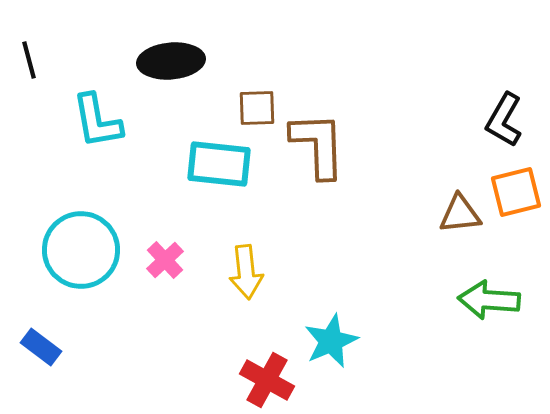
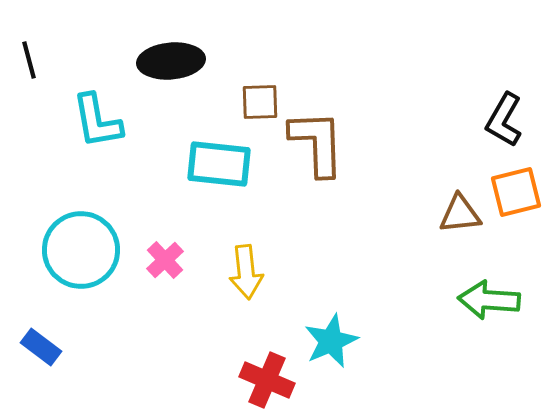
brown square: moved 3 px right, 6 px up
brown L-shape: moved 1 px left, 2 px up
red cross: rotated 6 degrees counterclockwise
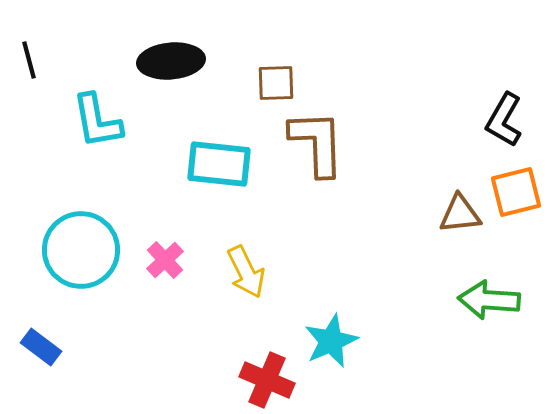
brown square: moved 16 px right, 19 px up
yellow arrow: rotated 20 degrees counterclockwise
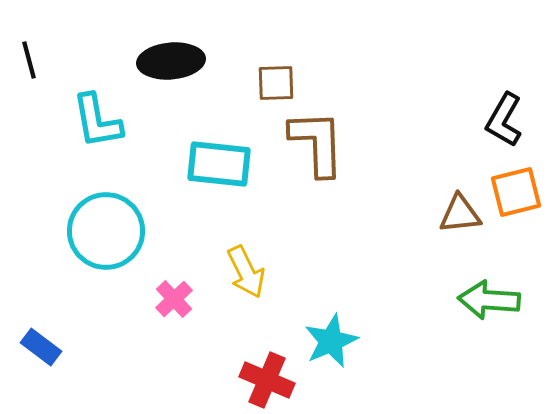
cyan circle: moved 25 px right, 19 px up
pink cross: moved 9 px right, 39 px down
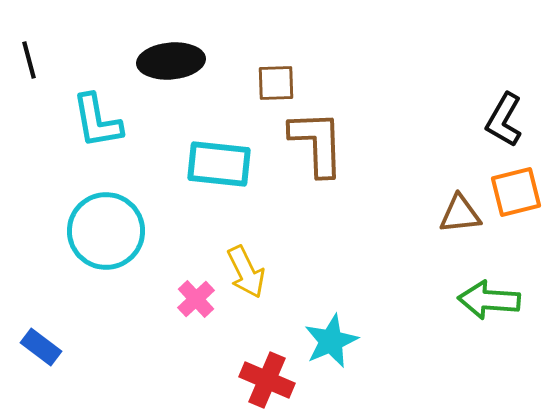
pink cross: moved 22 px right
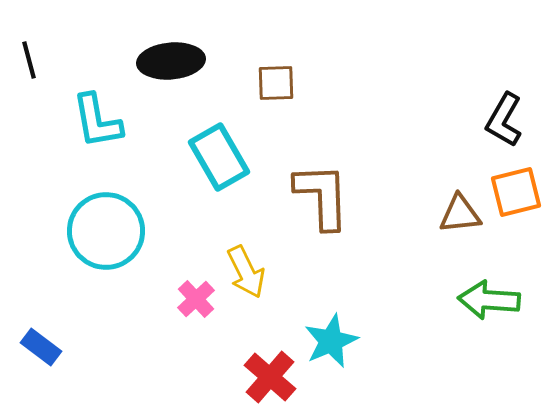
brown L-shape: moved 5 px right, 53 px down
cyan rectangle: moved 7 px up; rotated 54 degrees clockwise
red cross: moved 3 px right, 3 px up; rotated 18 degrees clockwise
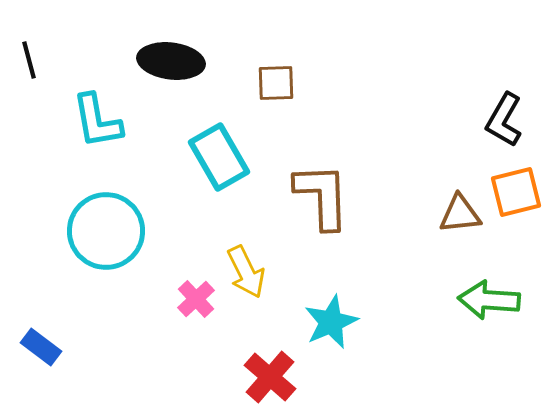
black ellipse: rotated 12 degrees clockwise
cyan star: moved 19 px up
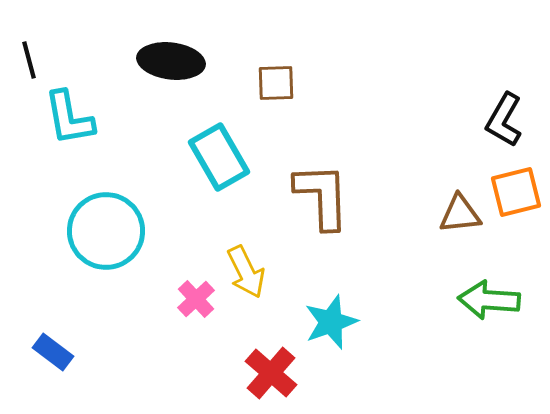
cyan L-shape: moved 28 px left, 3 px up
cyan star: rotated 4 degrees clockwise
blue rectangle: moved 12 px right, 5 px down
red cross: moved 1 px right, 4 px up
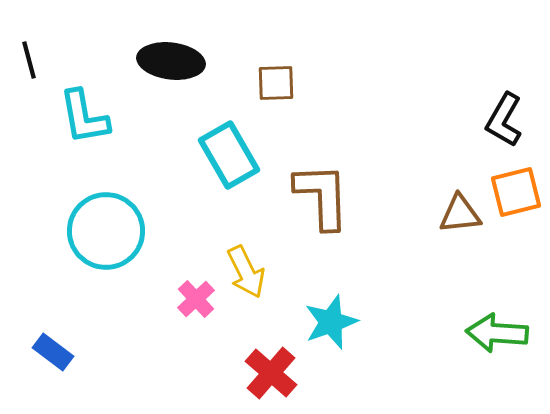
cyan L-shape: moved 15 px right, 1 px up
cyan rectangle: moved 10 px right, 2 px up
green arrow: moved 8 px right, 33 px down
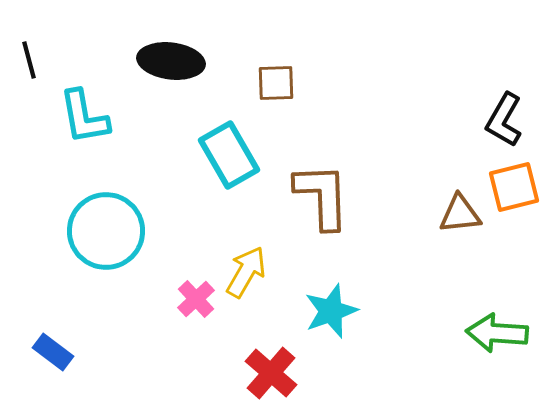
orange square: moved 2 px left, 5 px up
yellow arrow: rotated 124 degrees counterclockwise
cyan star: moved 11 px up
